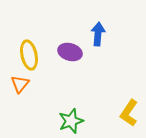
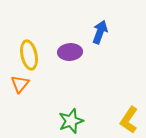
blue arrow: moved 2 px right, 2 px up; rotated 15 degrees clockwise
purple ellipse: rotated 20 degrees counterclockwise
yellow L-shape: moved 7 px down
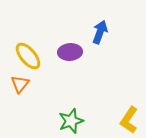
yellow ellipse: moved 1 px left, 1 px down; rotated 28 degrees counterclockwise
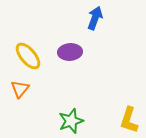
blue arrow: moved 5 px left, 14 px up
orange triangle: moved 5 px down
yellow L-shape: rotated 16 degrees counterclockwise
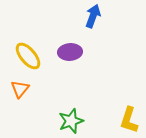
blue arrow: moved 2 px left, 2 px up
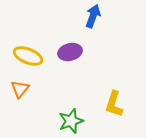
purple ellipse: rotated 10 degrees counterclockwise
yellow ellipse: rotated 28 degrees counterclockwise
yellow L-shape: moved 15 px left, 16 px up
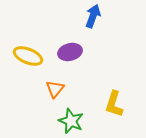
orange triangle: moved 35 px right
green star: rotated 30 degrees counterclockwise
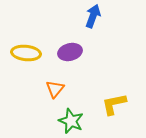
yellow ellipse: moved 2 px left, 3 px up; rotated 16 degrees counterclockwise
yellow L-shape: rotated 60 degrees clockwise
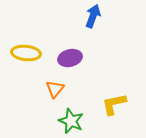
purple ellipse: moved 6 px down
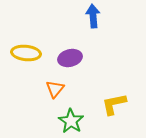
blue arrow: rotated 25 degrees counterclockwise
green star: rotated 10 degrees clockwise
